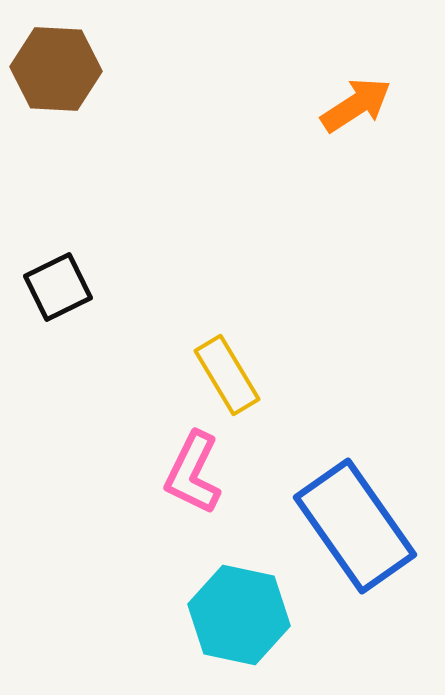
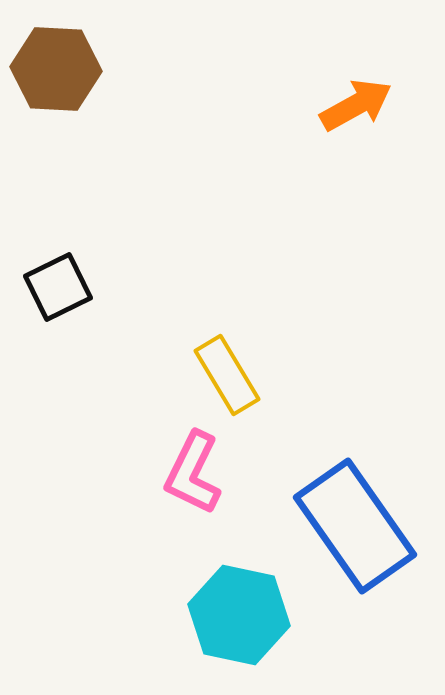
orange arrow: rotated 4 degrees clockwise
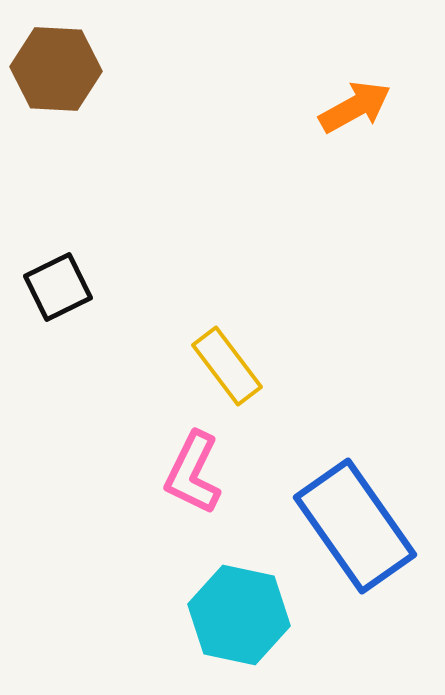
orange arrow: moved 1 px left, 2 px down
yellow rectangle: moved 9 px up; rotated 6 degrees counterclockwise
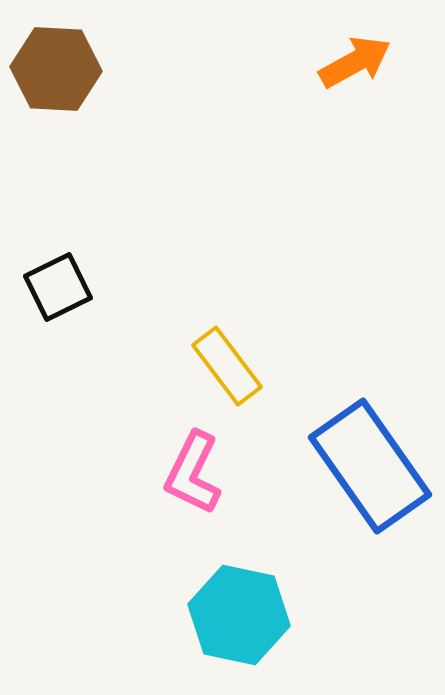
orange arrow: moved 45 px up
blue rectangle: moved 15 px right, 60 px up
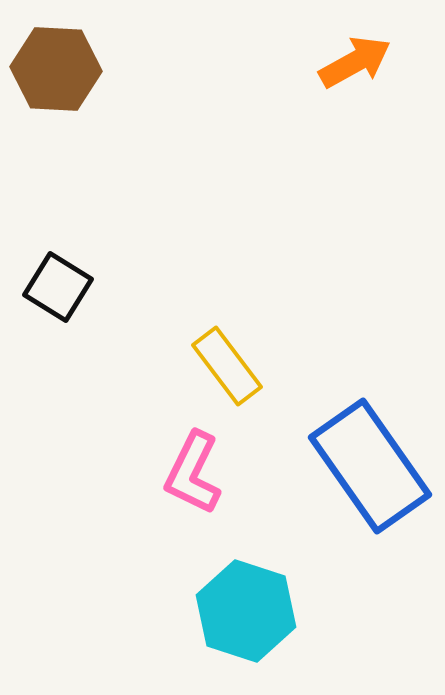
black square: rotated 32 degrees counterclockwise
cyan hexagon: moved 7 px right, 4 px up; rotated 6 degrees clockwise
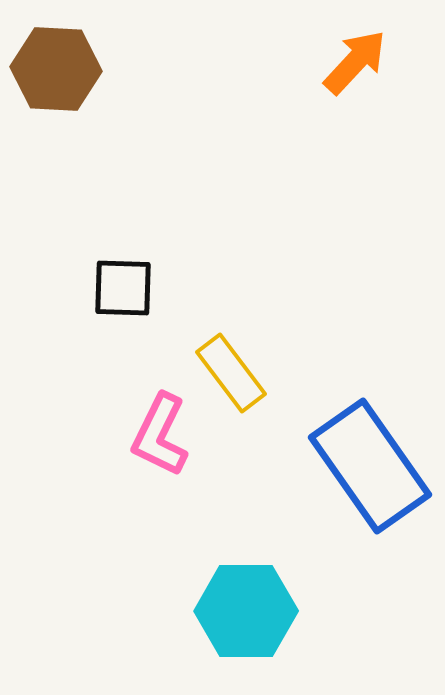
orange arrow: rotated 18 degrees counterclockwise
black square: moved 65 px right, 1 px down; rotated 30 degrees counterclockwise
yellow rectangle: moved 4 px right, 7 px down
pink L-shape: moved 33 px left, 38 px up
cyan hexagon: rotated 18 degrees counterclockwise
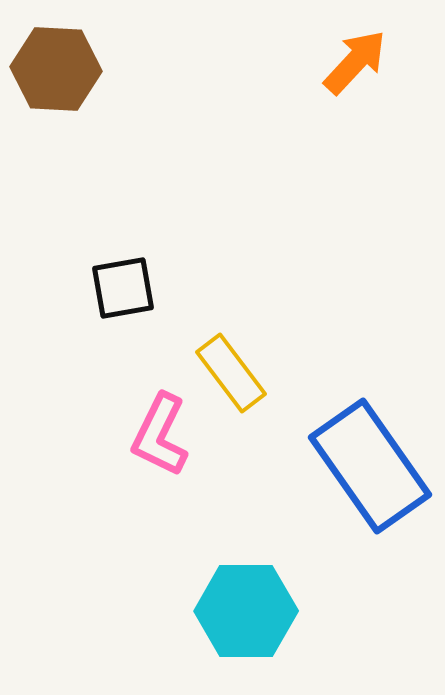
black square: rotated 12 degrees counterclockwise
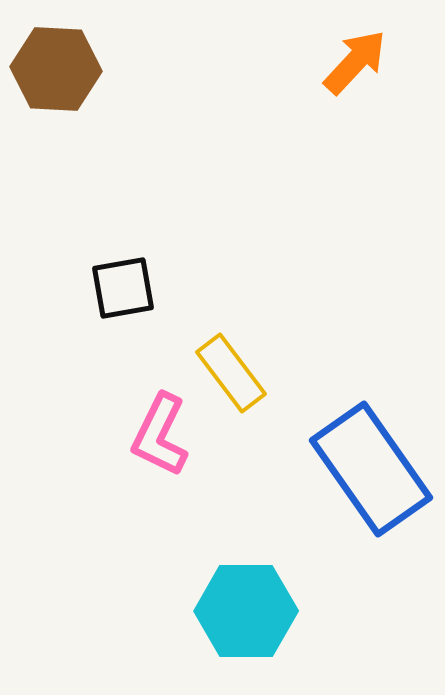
blue rectangle: moved 1 px right, 3 px down
